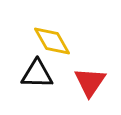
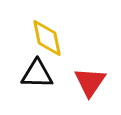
yellow diamond: moved 5 px left, 3 px up; rotated 18 degrees clockwise
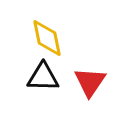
black triangle: moved 6 px right, 3 px down
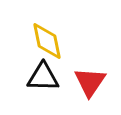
yellow diamond: moved 3 px down
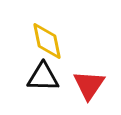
red triangle: moved 1 px left, 3 px down
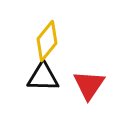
yellow diamond: rotated 51 degrees clockwise
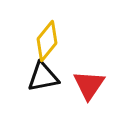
black triangle: rotated 12 degrees counterclockwise
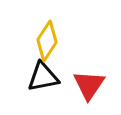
yellow diamond: rotated 6 degrees counterclockwise
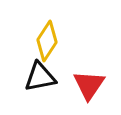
black triangle: moved 3 px left
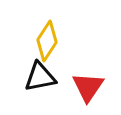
red triangle: moved 1 px left, 2 px down
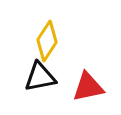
red triangle: rotated 44 degrees clockwise
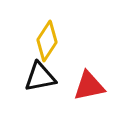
red triangle: moved 1 px right, 1 px up
